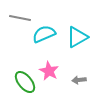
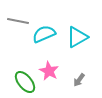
gray line: moved 2 px left, 3 px down
gray arrow: rotated 48 degrees counterclockwise
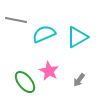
gray line: moved 2 px left, 1 px up
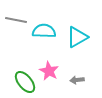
cyan semicircle: moved 3 px up; rotated 25 degrees clockwise
gray arrow: moved 2 px left; rotated 48 degrees clockwise
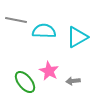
gray arrow: moved 4 px left, 1 px down
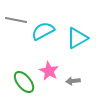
cyan semicircle: moved 1 px left; rotated 30 degrees counterclockwise
cyan triangle: moved 1 px down
green ellipse: moved 1 px left
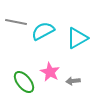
gray line: moved 2 px down
pink star: moved 1 px right, 1 px down
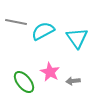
cyan triangle: rotated 35 degrees counterclockwise
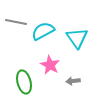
pink star: moved 7 px up
green ellipse: rotated 25 degrees clockwise
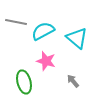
cyan triangle: rotated 15 degrees counterclockwise
pink star: moved 4 px left, 4 px up; rotated 12 degrees counterclockwise
gray arrow: rotated 56 degrees clockwise
